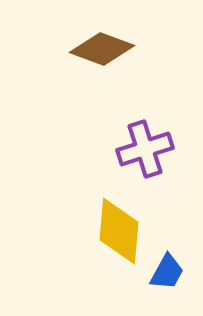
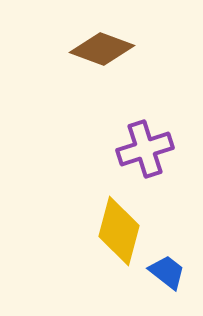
yellow diamond: rotated 10 degrees clockwise
blue trapezoid: rotated 81 degrees counterclockwise
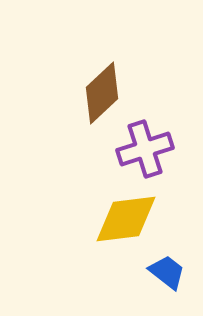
brown diamond: moved 44 px down; rotated 64 degrees counterclockwise
yellow diamond: moved 7 px right, 12 px up; rotated 68 degrees clockwise
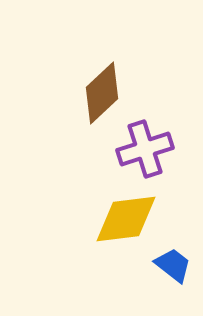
blue trapezoid: moved 6 px right, 7 px up
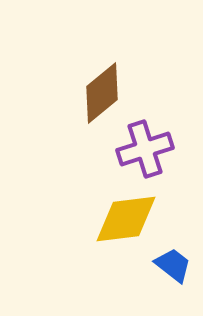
brown diamond: rotated 4 degrees clockwise
